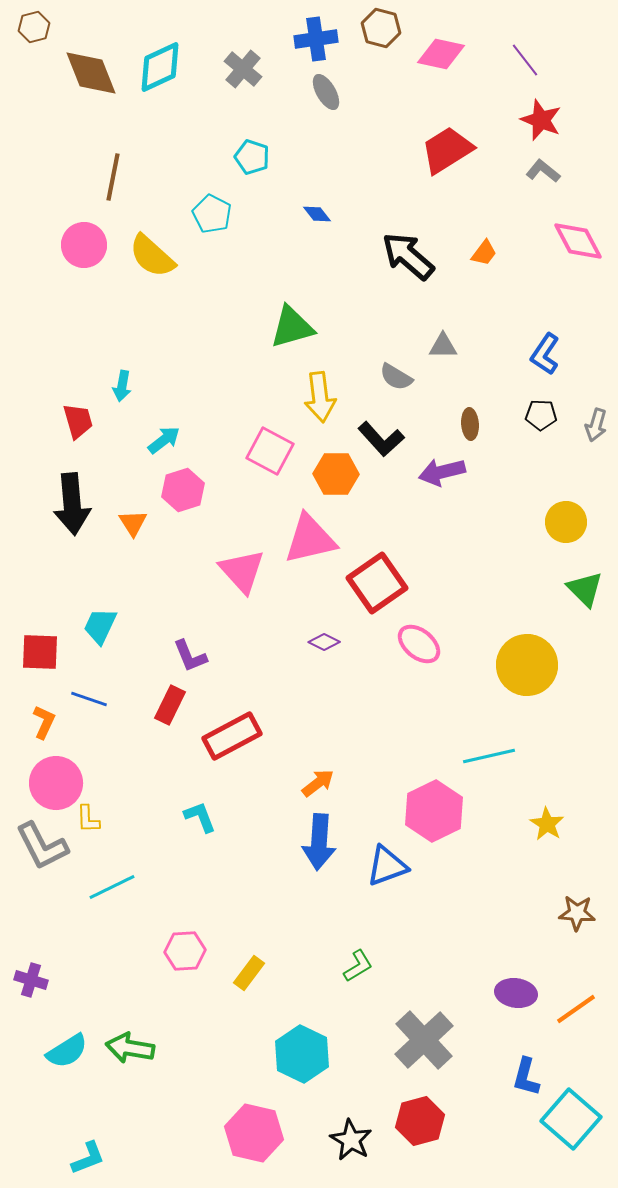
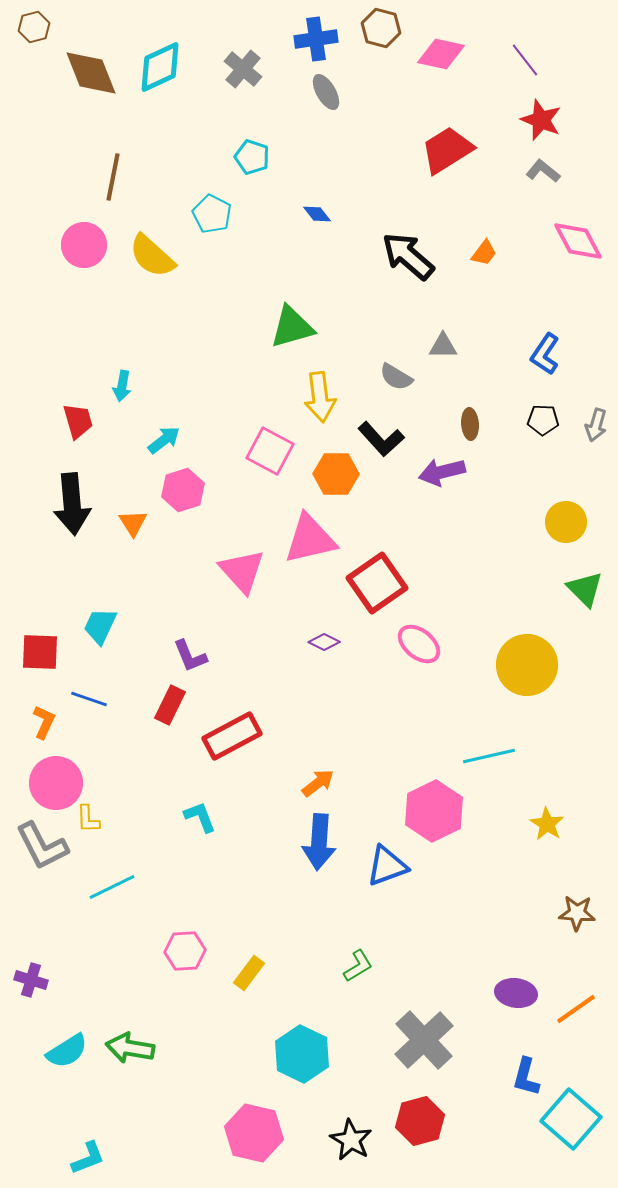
black pentagon at (541, 415): moved 2 px right, 5 px down
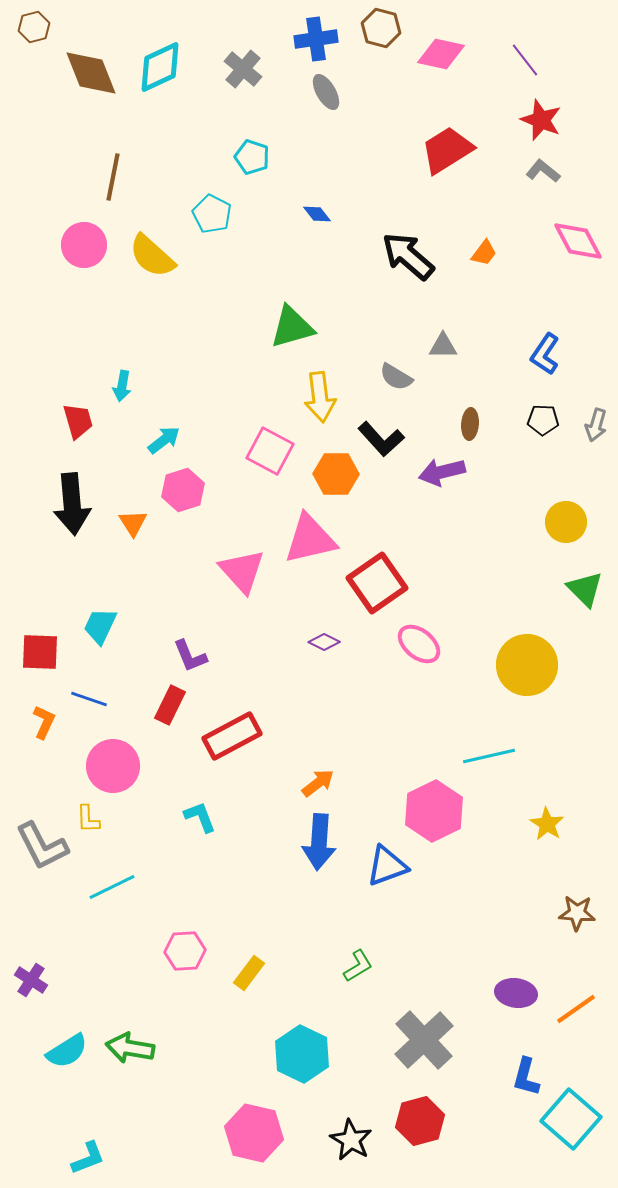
brown ellipse at (470, 424): rotated 8 degrees clockwise
pink circle at (56, 783): moved 57 px right, 17 px up
purple cross at (31, 980): rotated 16 degrees clockwise
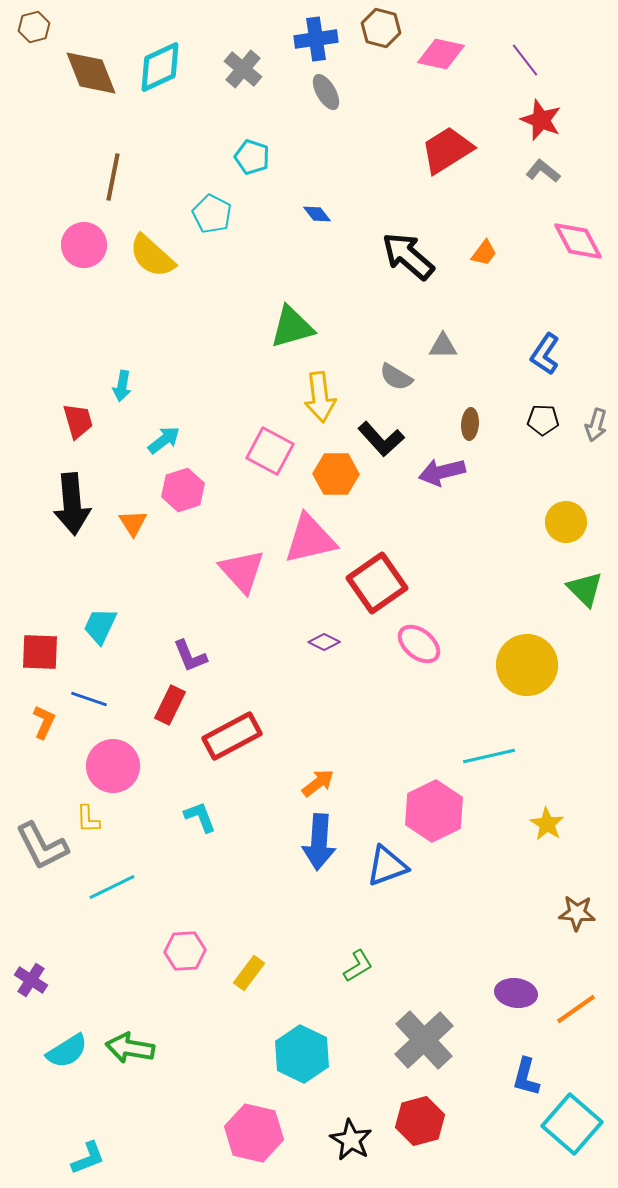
cyan square at (571, 1119): moved 1 px right, 5 px down
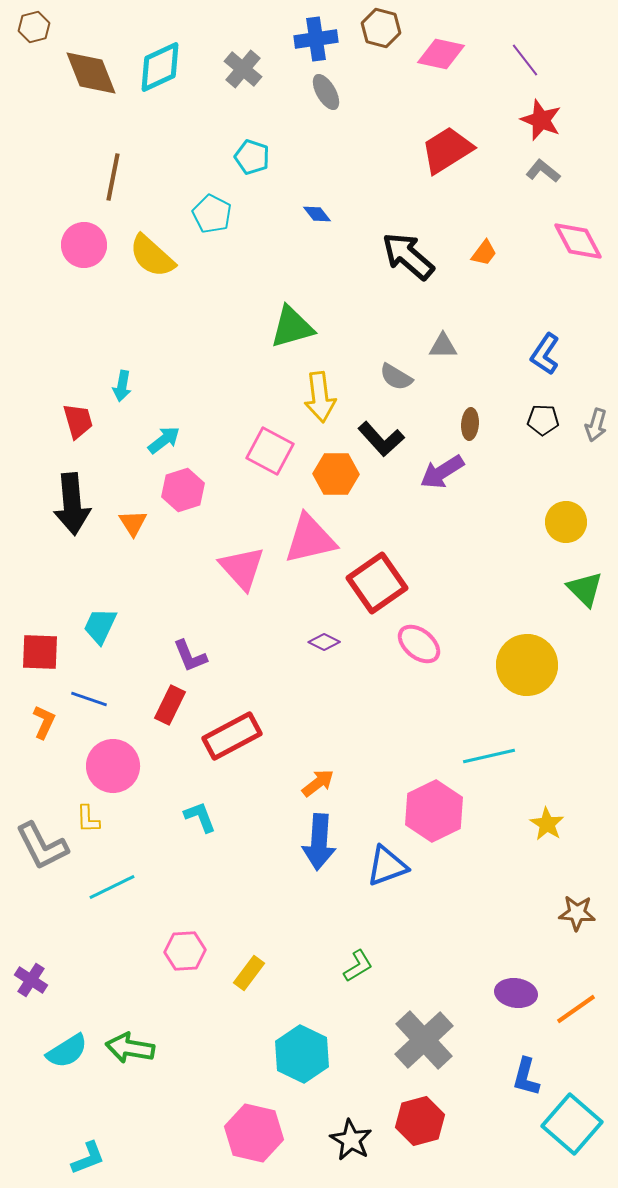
purple arrow at (442, 472): rotated 18 degrees counterclockwise
pink triangle at (242, 571): moved 3 px up
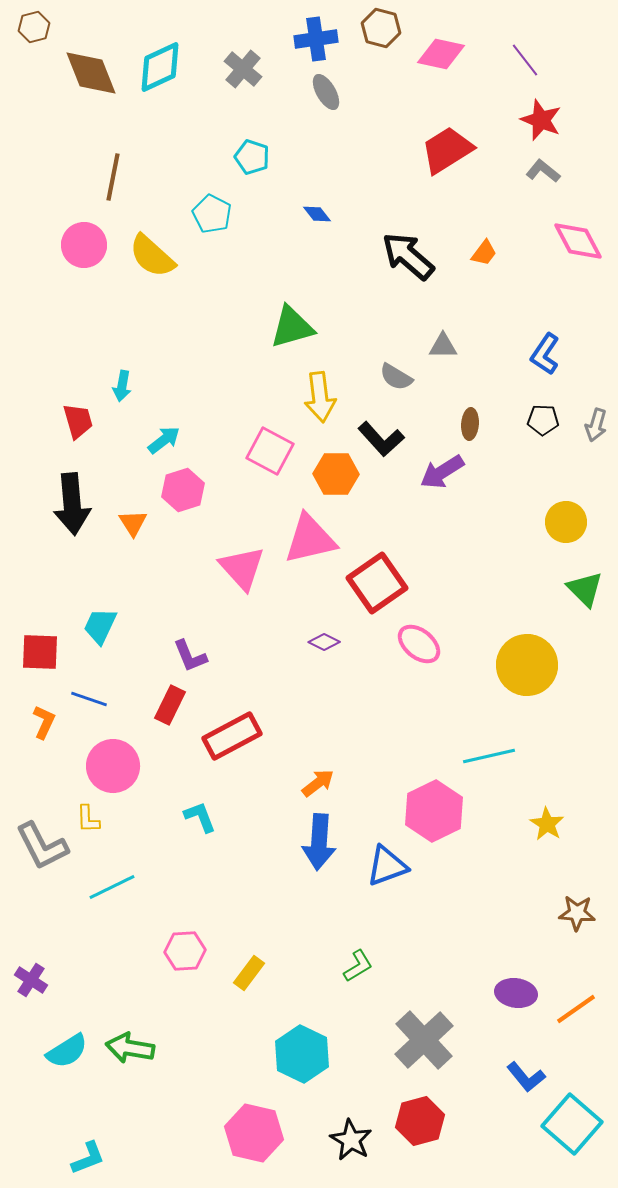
blue L-shape at (526, 1077): rotated 54 degrees counterclockwise
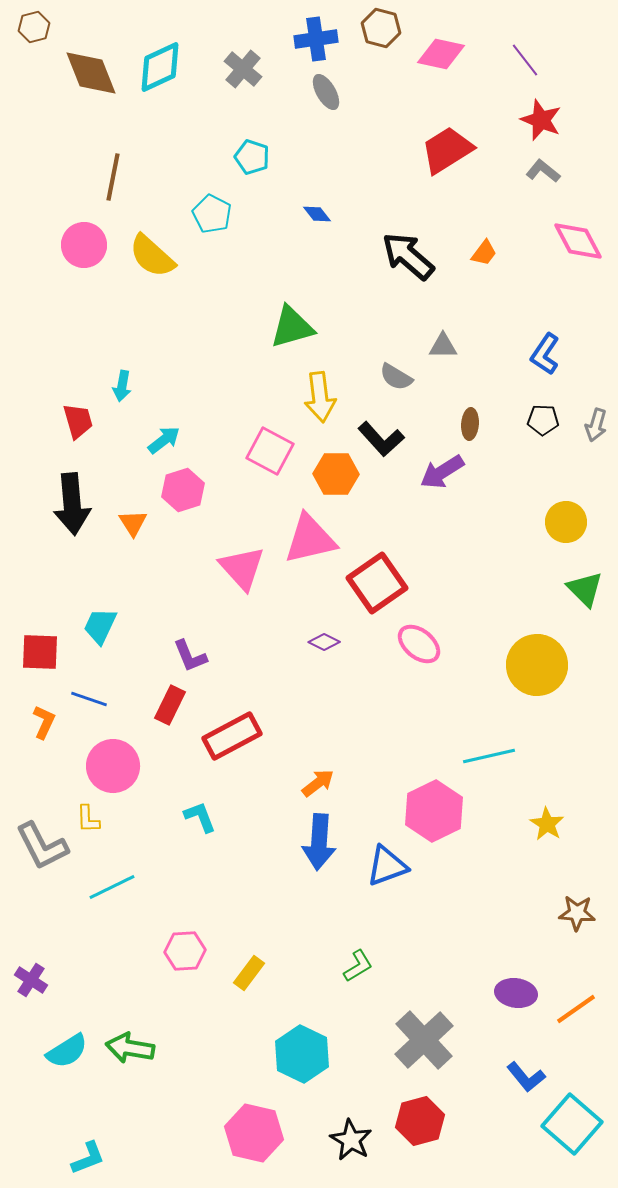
yellow circle at (527, 665): moved 10 px right
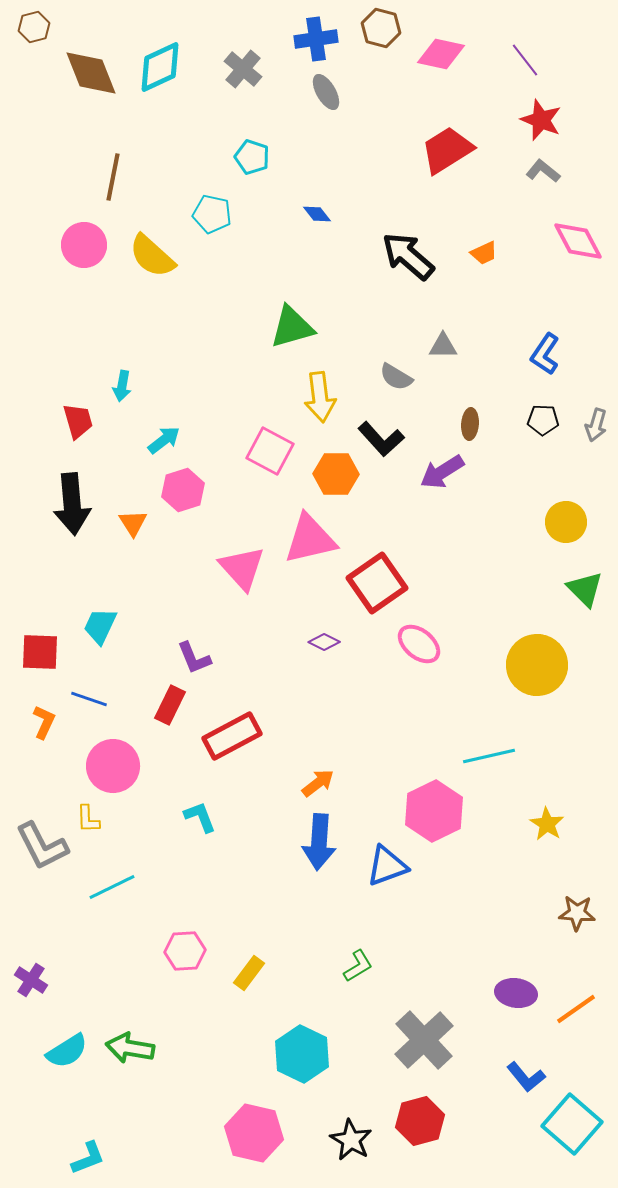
cyan pentagon at (212, 214): rotated 15 degrees counterclockwise
orange trapezoid at (484, 253): rotated 28 degrees clockwise
purple L-shape at (190, 656): moved 4 px right, 2 px down
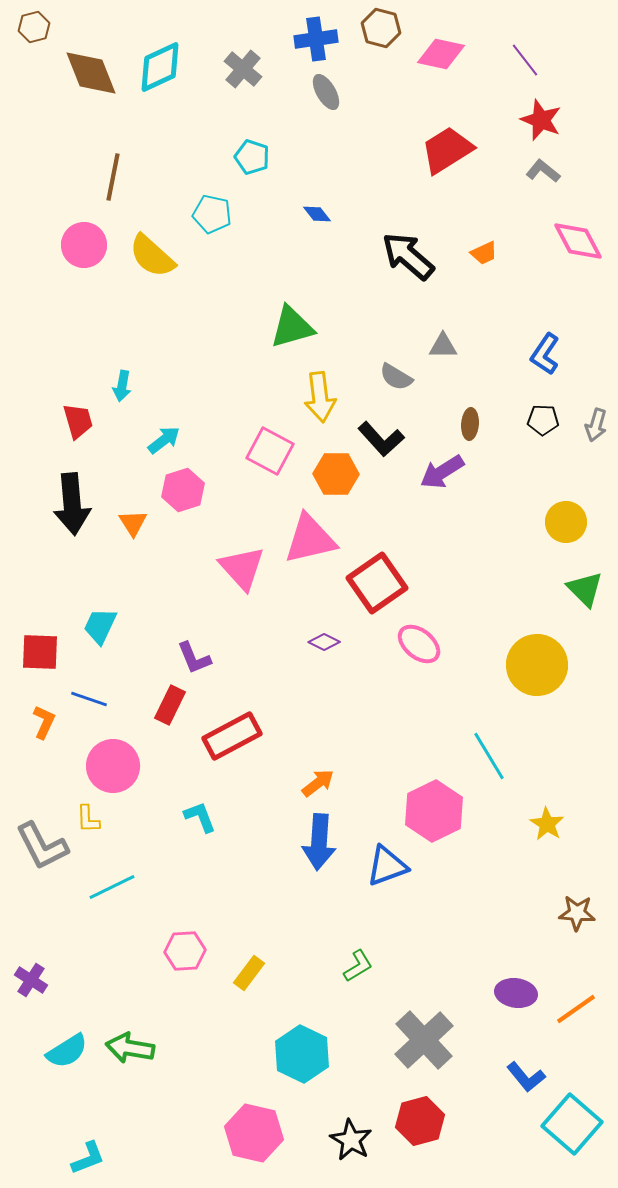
cyan line at (489, 756): rotated 72 degrees clockwise
